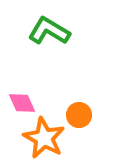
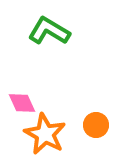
orange circle: moved 17 px right, 10 px down
orange star: moved 1 px right, 4 px up
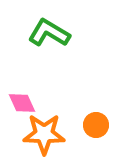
green L-shape: moved 2 px down
orange star: moved 1 px left; rotated 27 degrees counterclockwise
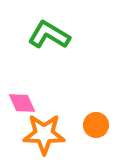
green L-shape: moved 2 px down
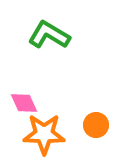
pink diamond: moved 2 px right
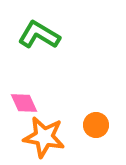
green L-shape: moved 10 px left
orange star: moved 3 px down; rotated 9 degrees clockwise
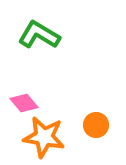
pink diamond: rotated 16 degrees counterclockwise
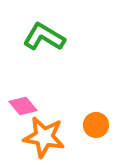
green L-shape: moved 5 px right, 2 px down
pink diamond: moved 1 px left, 3 px down
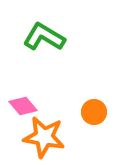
orange circle: moved 2 px left, 13 px up
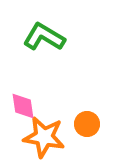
pink diamond: rotated 32 degrees clockwise
orange circle: moved 7 px left, 12 px down
